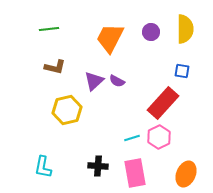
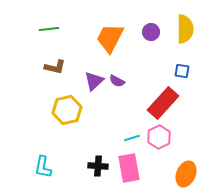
pink rectangle: moved 6 px left, 5 px up
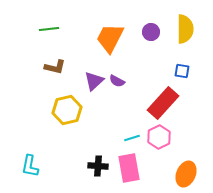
cyan L-shape: moved 13 px left, 1 px up
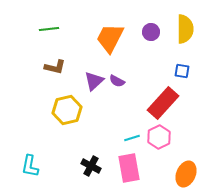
black cross: moved 7 px left; rotated 24 degrees clockwise
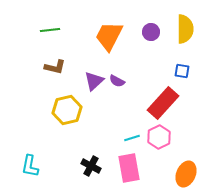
green line: moved 1 px right, 1 px down
orange trapezoid: moved 1 px left, 2 px up
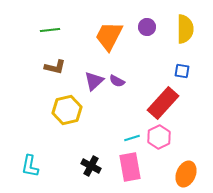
purple circle: moved 4 px left, 5 px up
pink rectangle: moved 1 px right, 1 px up
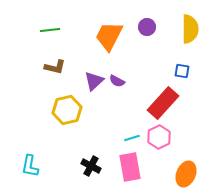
yellow semicircle: moved 5 px right
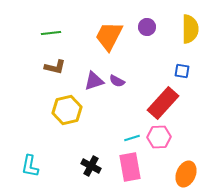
green line: moved 1 px right, 3 px down
purple triangle: rotated 25 degrees clockwise
pink hexagon: rotated 25 degrees clockwise
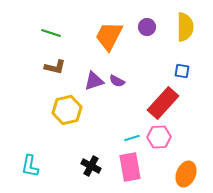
yellow semicircle: moved 5 px left, 2 px up
green line: rotated 24 degrees clockwise
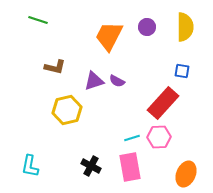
green line: moved 13 px left, 13 px up
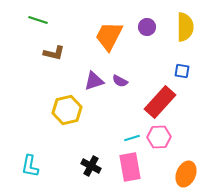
brown L-shape: moved 1 px left, 14 px up
purple semicircle: moved 3 px right
red rectangle: moved 3 px left, 1 px up
